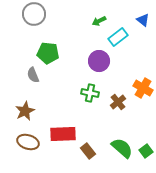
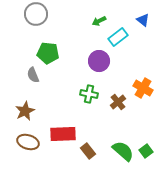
gray circle: moved 2 px right
green cross: moved 1 px left, 1 px down
green semicircle: moved 1 px right, 3 px down
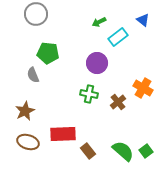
green arrow: moved 1 px down
purple circle: moved 2 px left, 2 px down
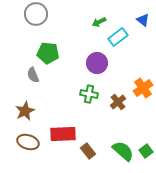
orange cross: rotated 24 degrees clockwise
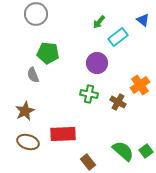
green arrow: rotated 24 degrees counterclockwise
orange cross: moved 3 px left, 3 px up
brown cross: rotated 21 degrees counterclockwise
brown rectangle: moved 11 px down
